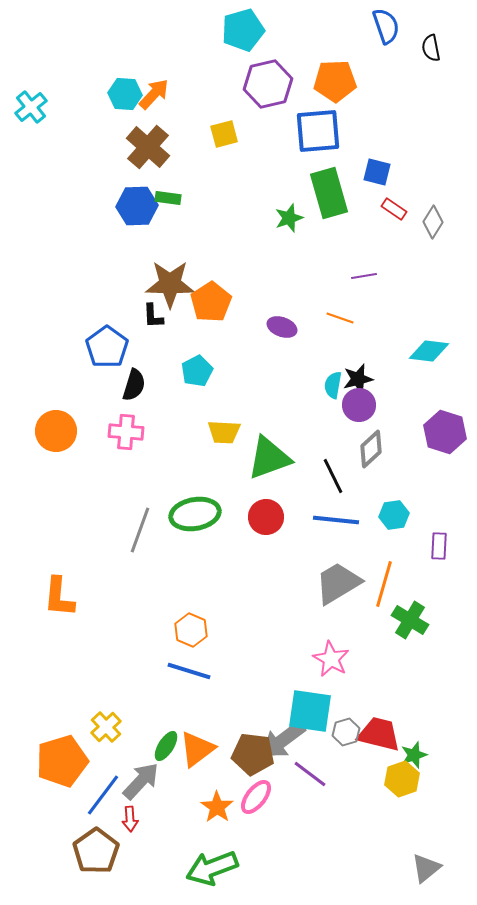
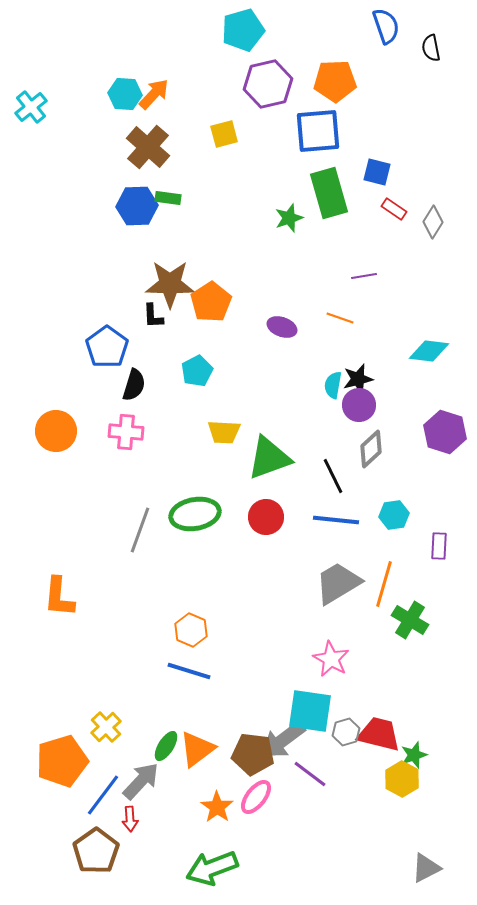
yellow hexagon at (402, 779): rotated 12 degrees counterclockwise
gray triangle at (426, 868): rotated 12 degrees clockwise
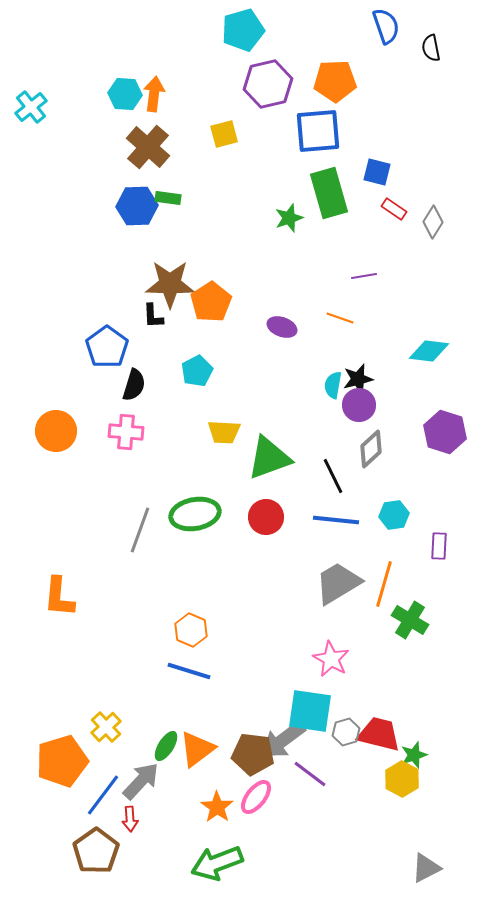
orange arrow at (154, 94): rotated 36 degrees counterclockwise
green arrow at (212, 868): moved 5 px right, 5 px up
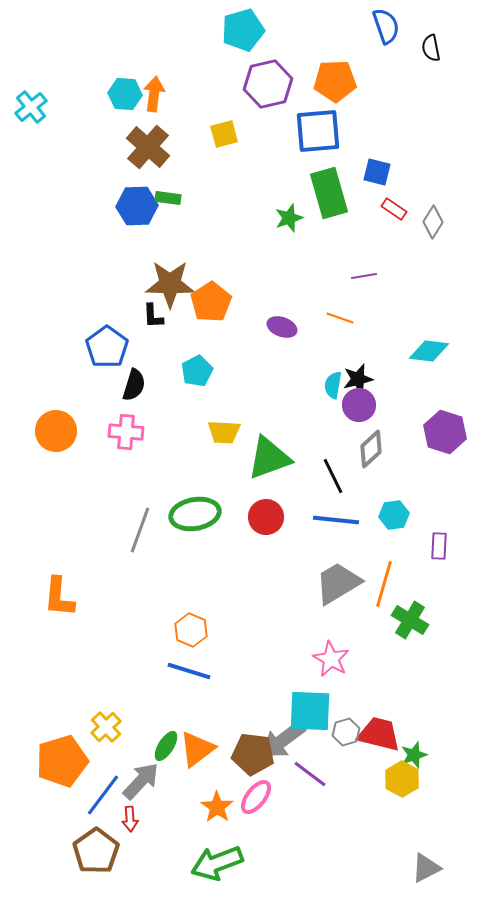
cyan square at (310, 711): rotated 6 degrees counterclockwise
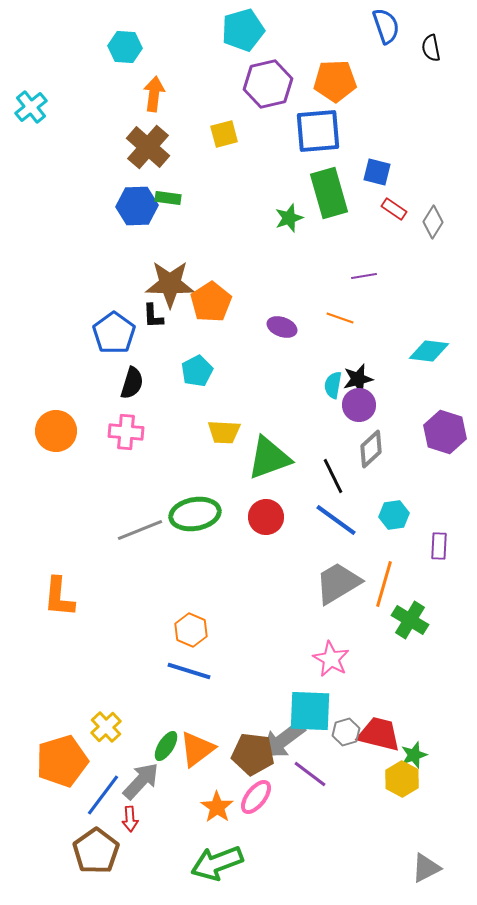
cyan hexagon at (125, 94): moved 47 px up
blue pentagon at (107, 347): moved 7 px right, 14 px up
black semicircle at (134, 385): moved 2 px left, 2 px up
blue line at (336, 520): rotated 30 degrees clockwise
gray line at (140, 530): rotated 48 degrees clockwise
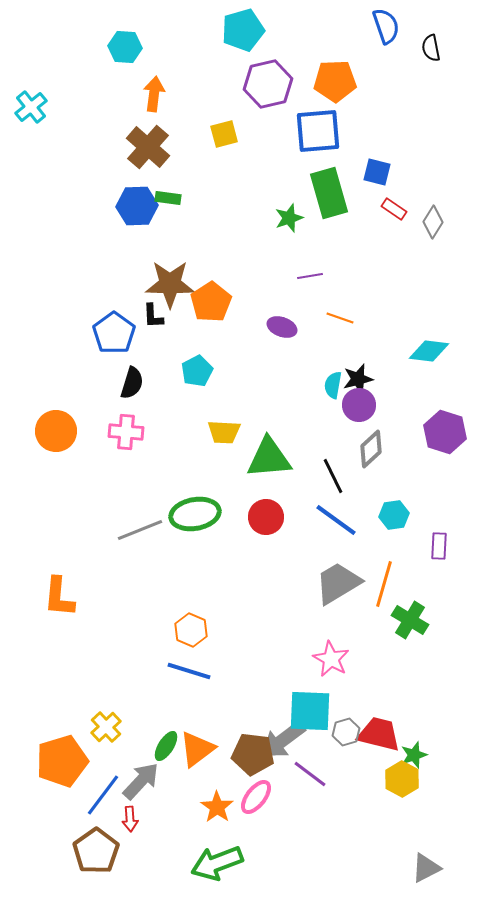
purple line at (364, 276): moved 54 px left
green triangle at (269, 458): rotated 15 degrees clockwise
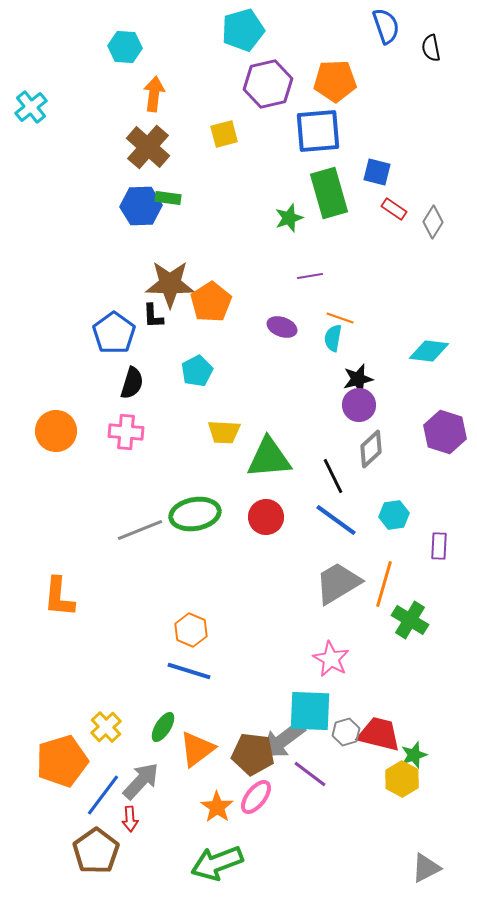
blue hexagon at (137, 206): moved 4 px right
cyan semicircle at (333, 385): moved 47 px up
green ellipse at (166, 746): moved 3 px left, 19 px up
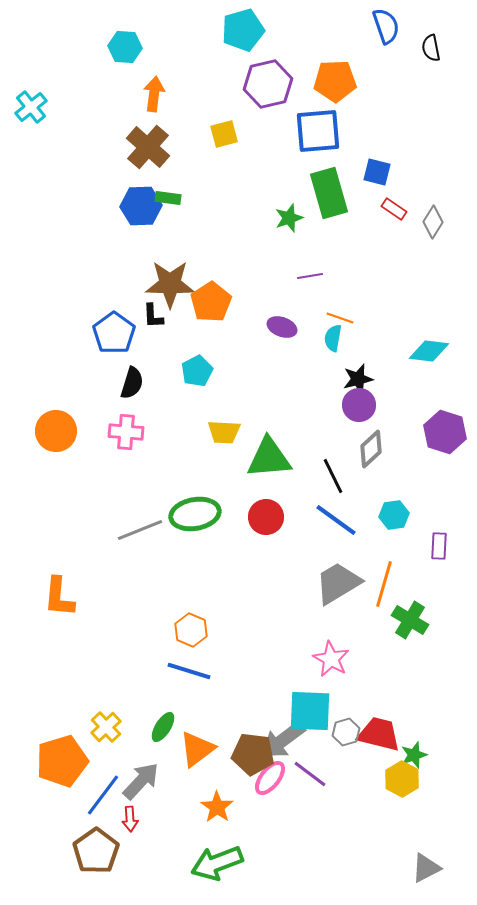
pink ellipse at (256, 797): moved 14 px right, 19 px up
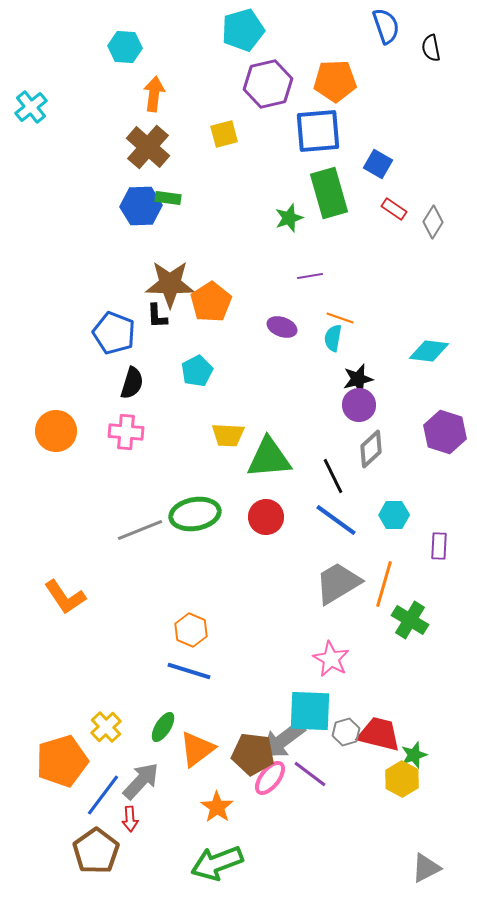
blue square at (377, 172): moved 1 px right, 8 px up; rotated 16 degrees clockwise
black L-shape at (153, 316): moved 4 px right
blue pentagon at (114, 333): rotated 15 degrees counterclockwise
yellow trapezoid at (224, 432): moved 4 px right, 3 px down
cyan hexagon at (394, 515): rotated 8 degrees clockwise
orange L-shape at (59, 597): moved 6 px right; rotated 39 degrees counterclockwise
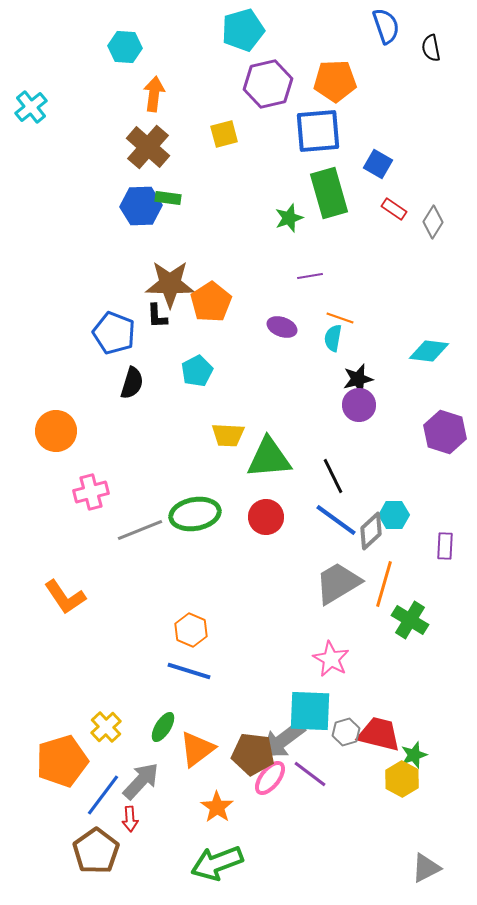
pink cross at (126, 432): moved 35 px left, 60 px down; rotated 20 degrees counterclockwise
gray diamond at (371, 449): moved 82 px down
purple rectangle at (439, 546): moved 6 px right
